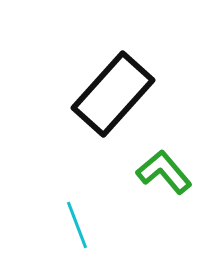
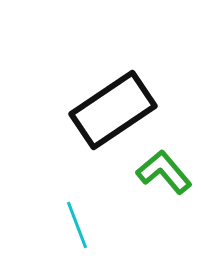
black rectangle: moved 16 px down; rotated 14 degrees clockwise
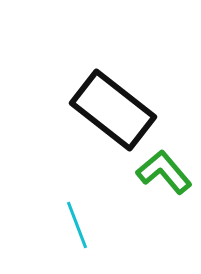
black rectangle: rotated 72 degrees clockwise
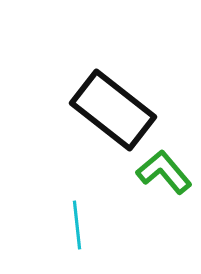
cyan line: rotated 15 degrees clockwise
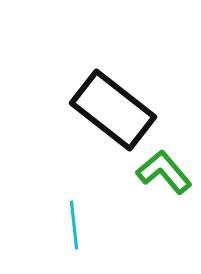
cyan line: moved 3 px left
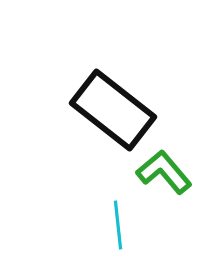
cyan line: moved 44 px right
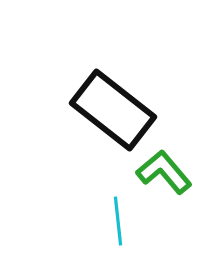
cyan line: moved 4 px up
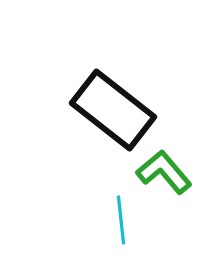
cyan line: moved 3 px right, 1 px up
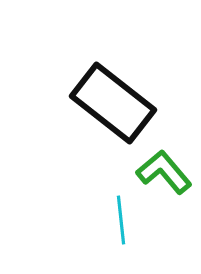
black rectangle: moved 7 px up
